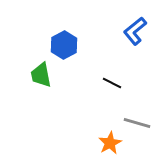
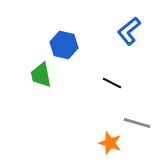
blue L-shape: moved 6 px left
blue hexagon: rotated 20 degrees counterclockwise
orange star: rotated 25 degrees counterclockwise
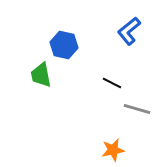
gray line: moved 14 px up
orange star: moved 3 px right, 7 px down; rotated 30 degrees counterclockwise
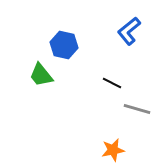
green trapezoid: rotated 28 degrees counterclockwise
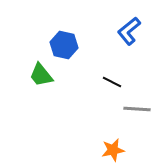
black line: moved 1 px up
gray line: rotated 12 degrees counterclockwise
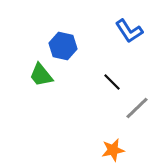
blue L-shape: rotated 84 degrees counterclockwise
blue hexagon: moved 1 px left, 1 px down
black line: rotated 18 degrees clockwise
gray line: moved 1 px up; rotated 48 degrees counterclockwise
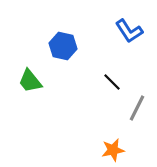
green trapezoid: moved 11 px left, 6 px down
gray line: rotated 20 degrees counterclockwise
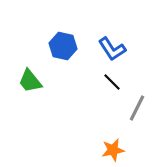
blue L-shape: moved 17 px left, 18 px down
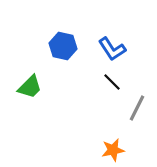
green trapezoid: moved 6 px down; rotated 96 degrees counterclockwise
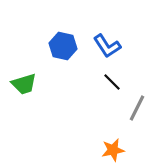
blue L-shape: moved 5 px left, 3 px up
green trapezoid: moved 6 px left, 3 px up; rotated 28 degrees clockwise
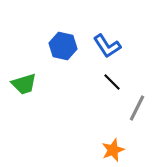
orange star: rotated 10 degrees counterclockwise
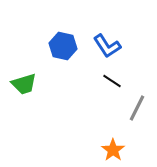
black line: moved 1 px up; rotated 12 degrees counterclockwise
orange star: rotated 15 degrees counterclockwise
